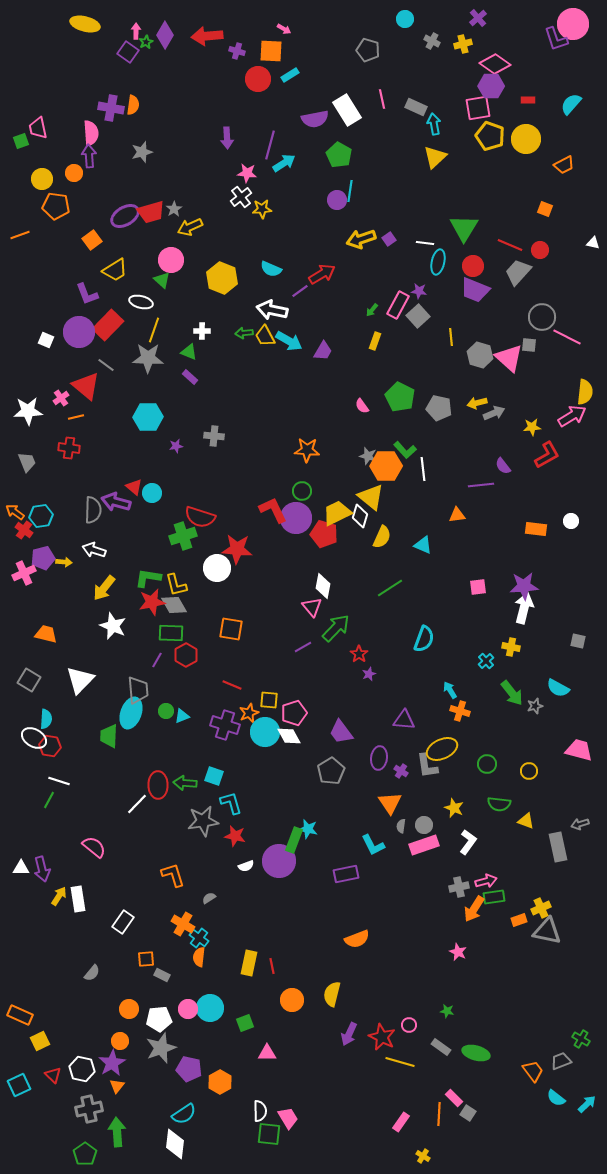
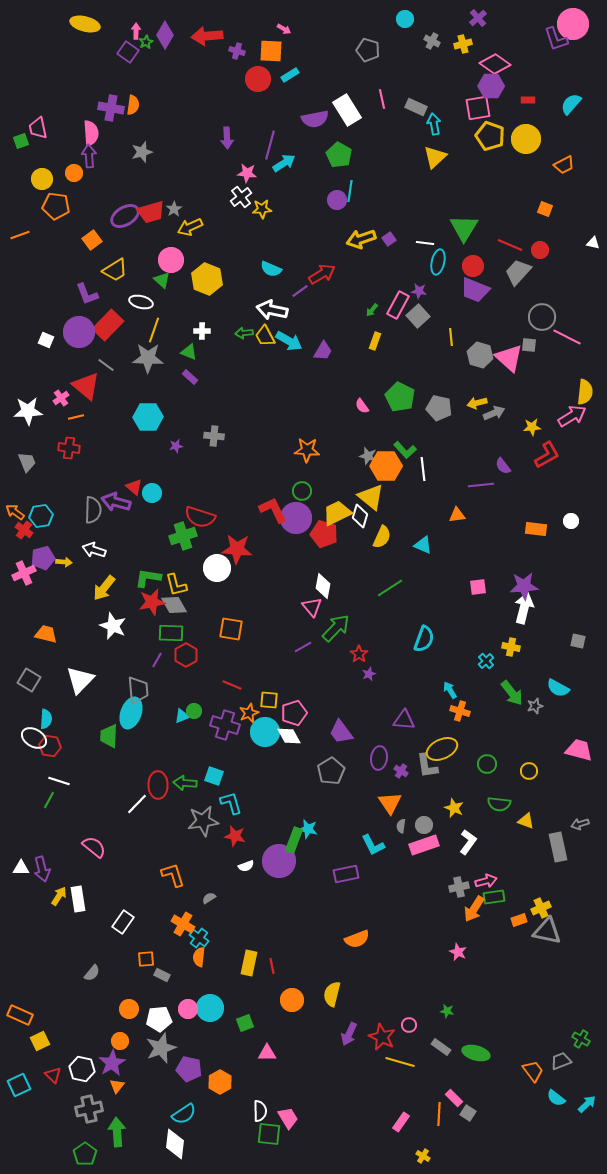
yellow hexagon at (222, 278): moved 15 px left, 1 px down
green circle at (166, 711): moved 28 px right
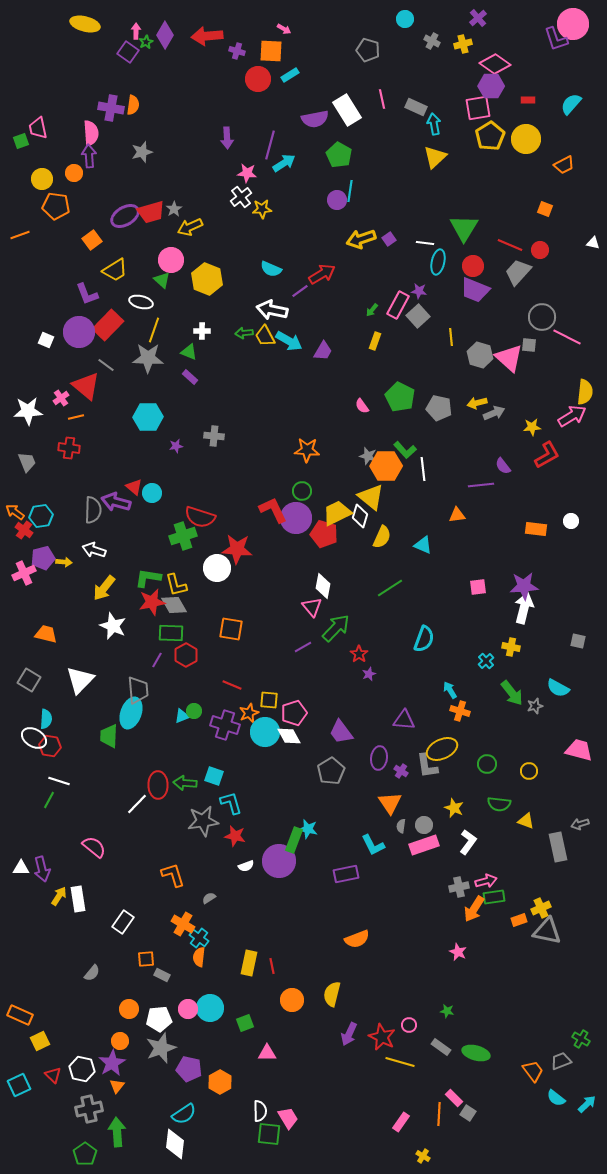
yellow pentagon at (490, 136): rotated 20 degrees clockwise
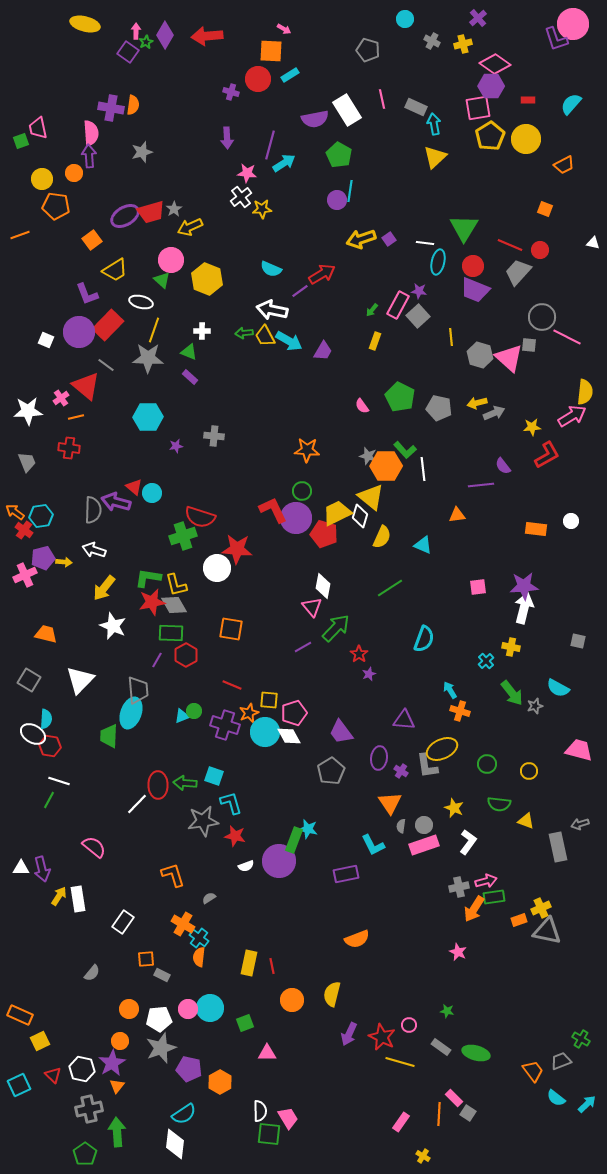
purple cross at (237, 51): moved 6 px left, 41 px down
pink cross at (24, 573): moved 1 px right, 2 px down
white ellipse at (34, 738): moved 1 px left, 4 px up
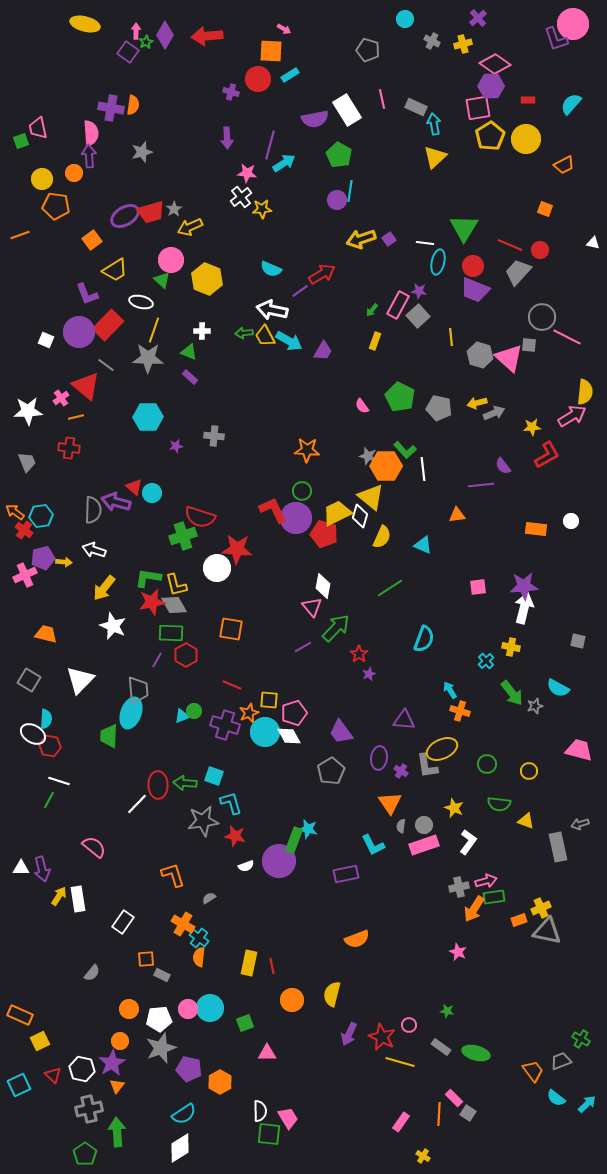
white diamond at (175, 1144): moved 5 px right, 4 px down; rotated 52 degrees clockwise
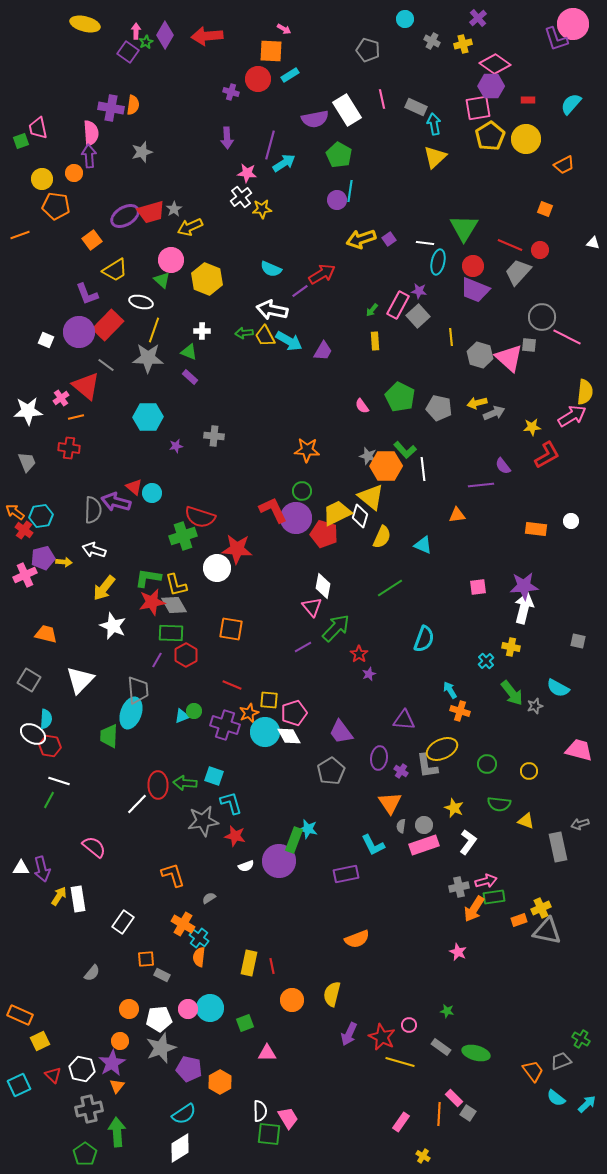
yellow rectangle at (375, 341): rotated 24 degrees counterclockwise
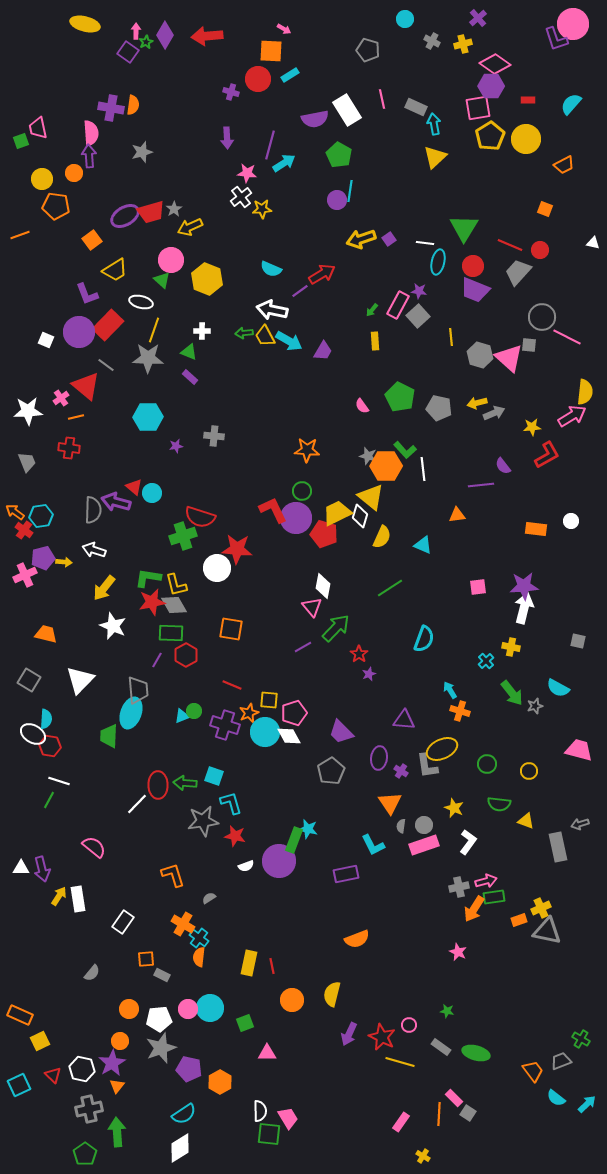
purple trapezoid at (341, 732): rotated 8 degrees counterclockwise
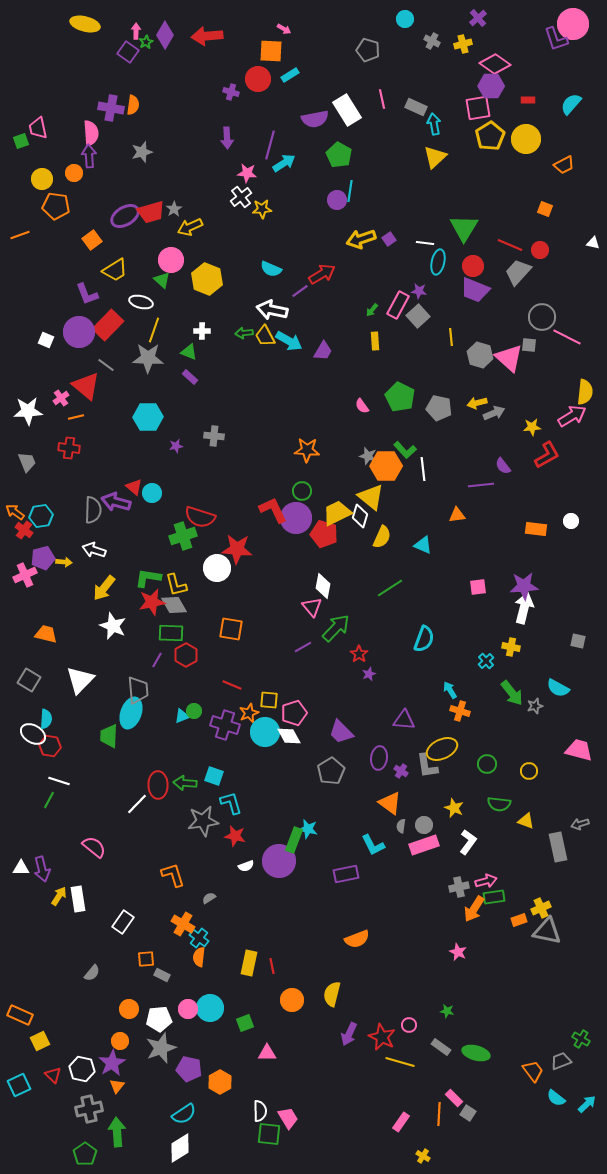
orange triangle at (390, 803): rotated 20 degrees counterclockwise
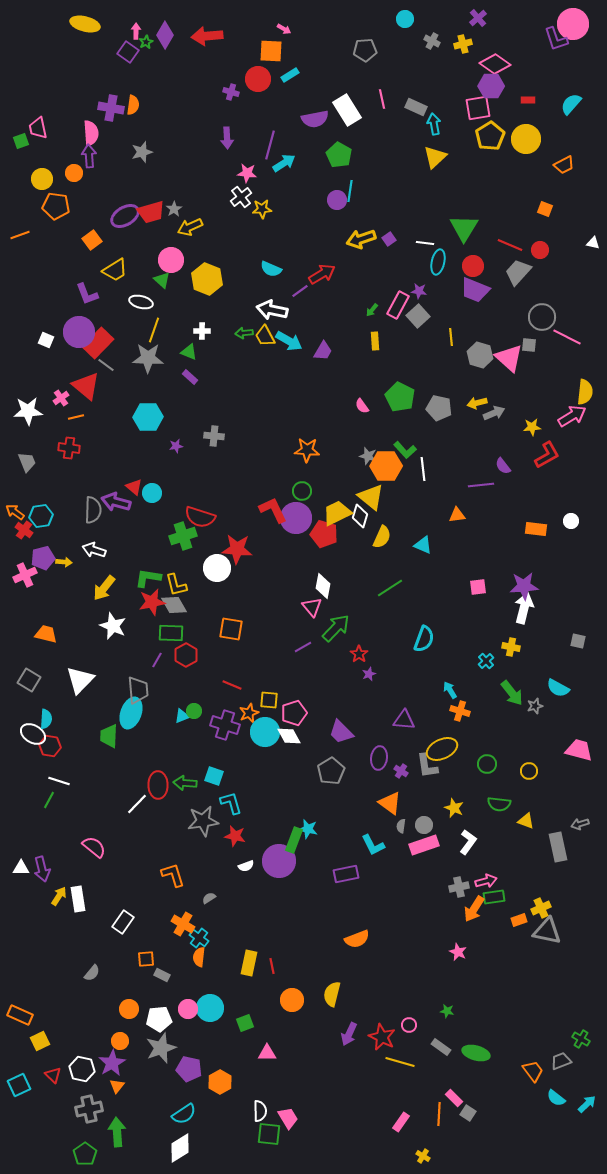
gray pentagon at (368, 50): moved 3 px left; rotated 20 degrees counterclockwise
red rectangle at (108, 325): moved 10 px left, 18 px down
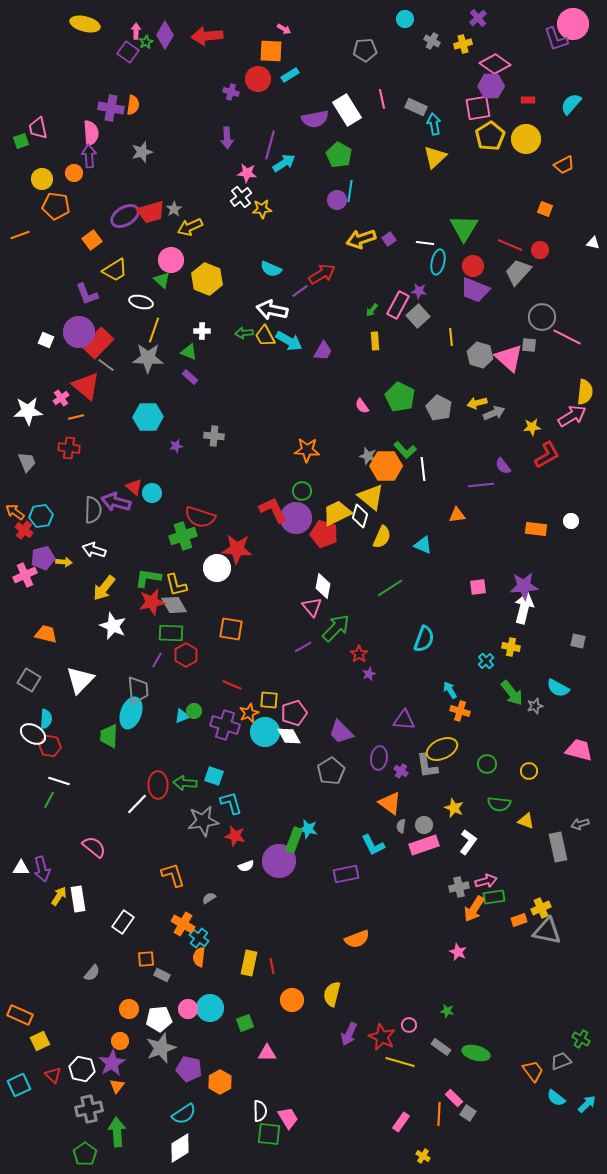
gray pentagon at (439, 408): rotated 15 degrees clockwise
